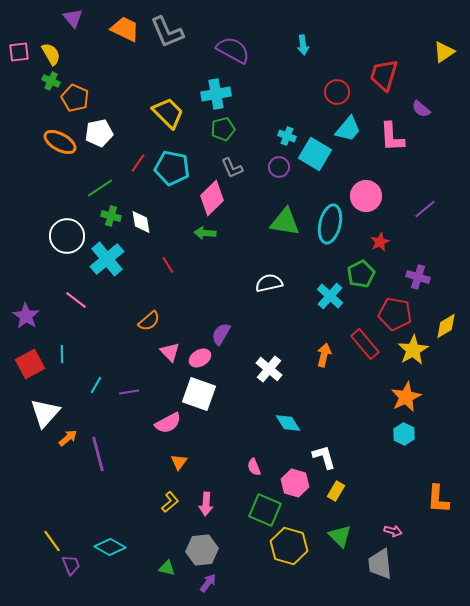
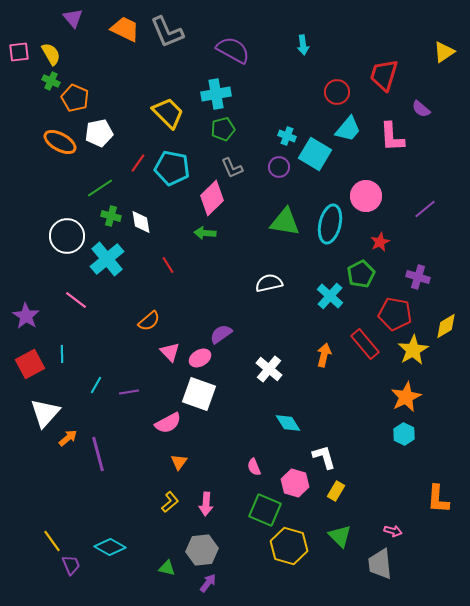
purple semicircle at (221, 334): rotated 25 degrees clockwise
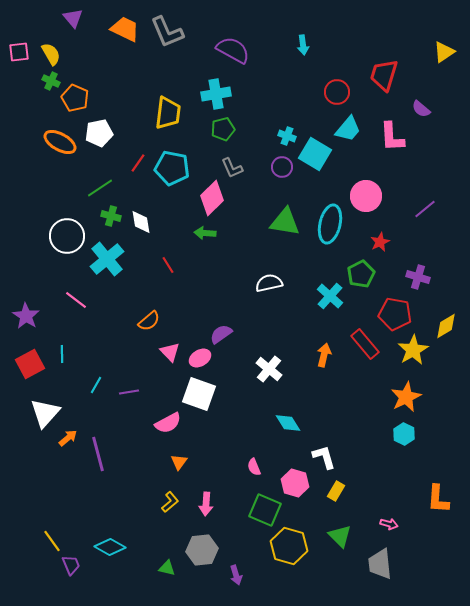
yellow trapezoid at (168, 113): rotated 52 degrees clockwise
purple circle at (279, 167): moved 3 px right
pink arrow at (393, 531): moved 4 px left, 7 px up
purple arrow at (208, 583): moved 28 px right, 8 px up; rotated 126 degrees clockwise
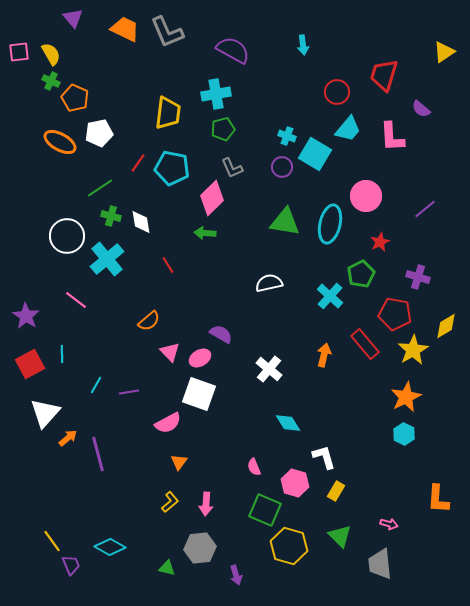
purple semicircle at (221, 334): rotated 65 degrees clockwise
gray hexagon at (202, 550): moved 2 px left, 2 px up
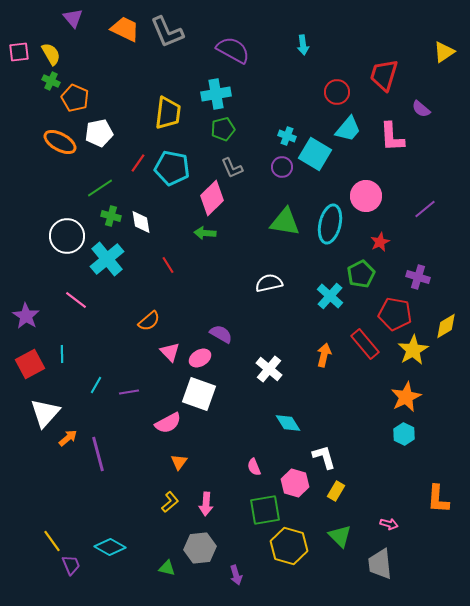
green square at (265, 510): rotated 32 degrees counterclockwise
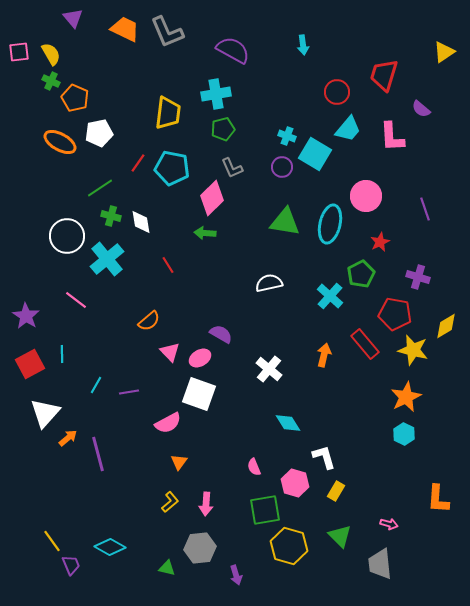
purple line at (425, 209): rotated 70 degrees counterclockwise
yellow star at (413, 350): rotated 28 degrees counterclockwise
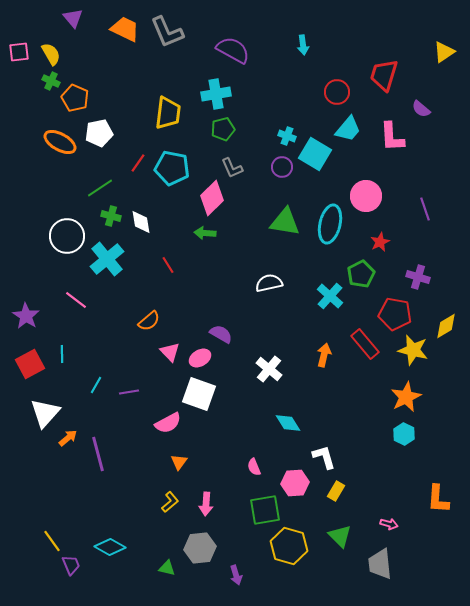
pink hexagon at (295, 483): rotated 20 degrees counterclockwise
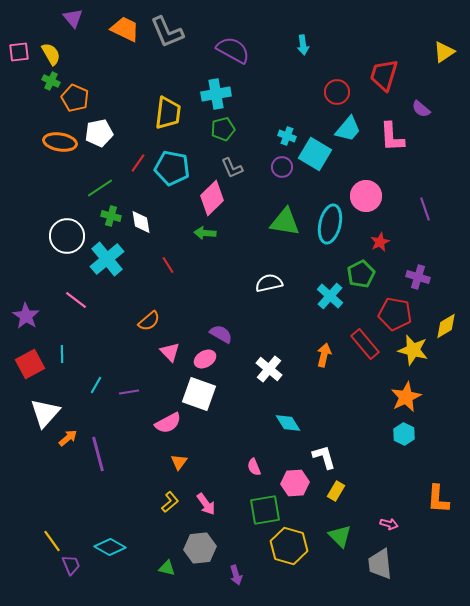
orange ellipse at (60, 142): rotated 20 degrees counterclockwise
pink ellipse at (200, 358): moved 5 px right, 1 px down
pink arrow at (206, 504): rotated 40 degrees counterclockwise
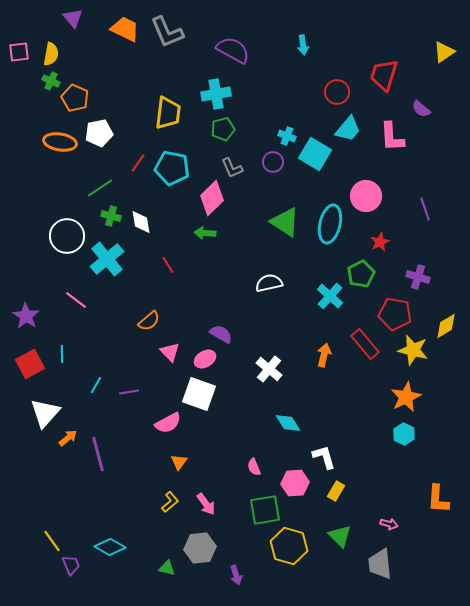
yellow semicircle at (51, 54): rotated 40 degrees clockwise
purple circle at (282, 167): moved 9 px left, 5 px up
green triangle at (285, 222): rotated 24 degrees clockwise
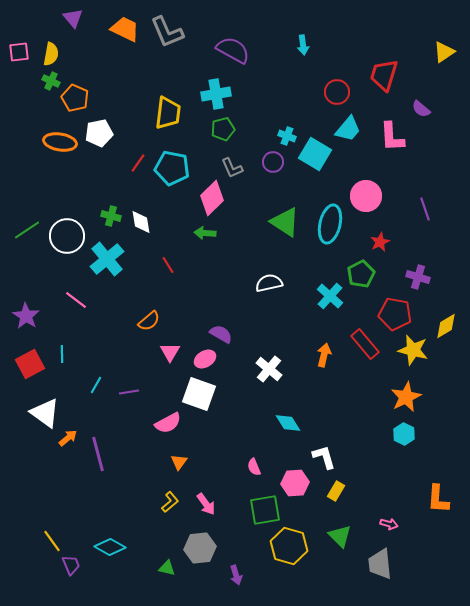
green line at (100, 188): moved 73 px left, 42 px down
pink triangle at (170, 352): rotated 15 degrees clockwise
white triangle at (45, 413): rotated 36 degrees counterclockwise
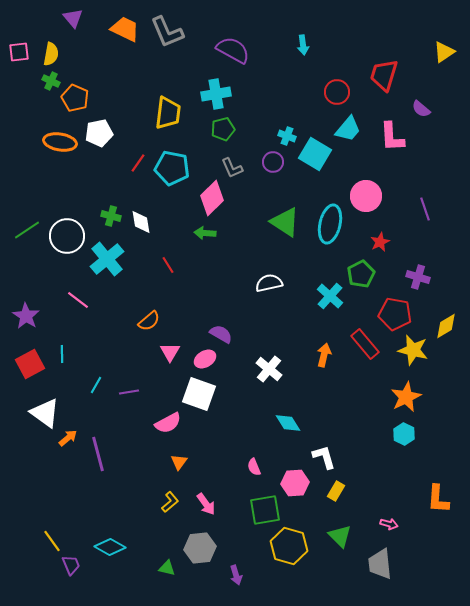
pink line at (76, 300): moved 2 px right
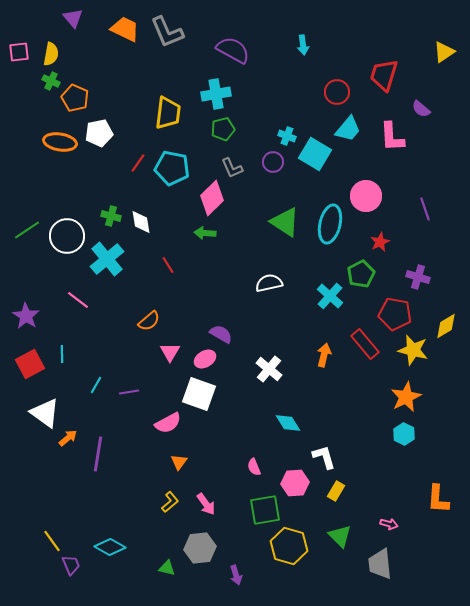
purple line at (98, 454): rotated 24 degrees clockwise
